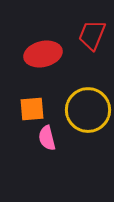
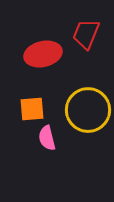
red trapezoid: moved 6 px left, 1 px up
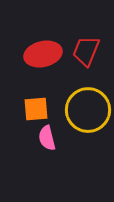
red trapezoid: moved 17 px down
orange square: moved 4 px right
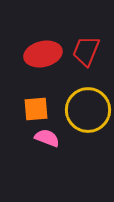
pink semicircle: rotated 125 degrees clockwise
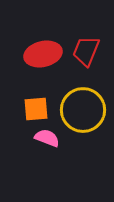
yellow circle: moved 5 px left
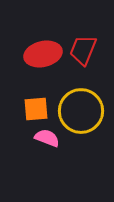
red trapezoid: moved 3 px left, 1 px up
yellow circle: moved 2 px left, 1 px down
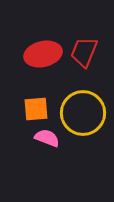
red trapezoid: moved 1 px right, 2 px down
yellow circle: moved 2 px right, 2 px down
